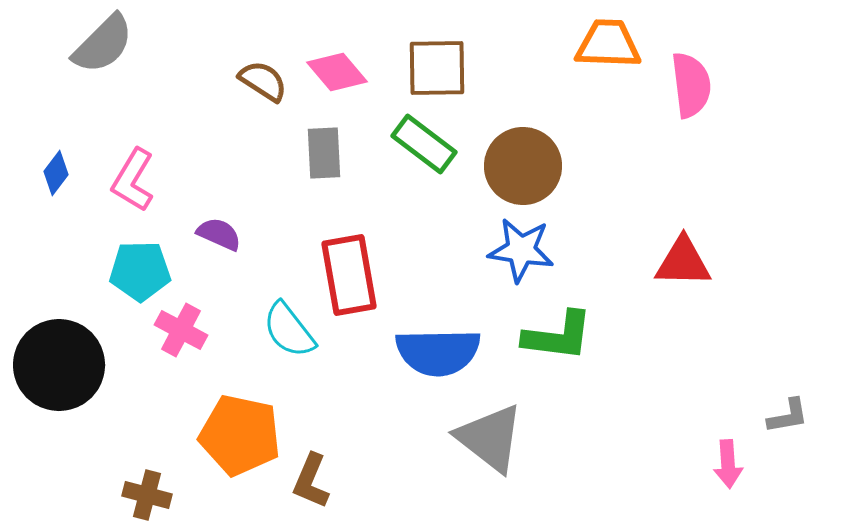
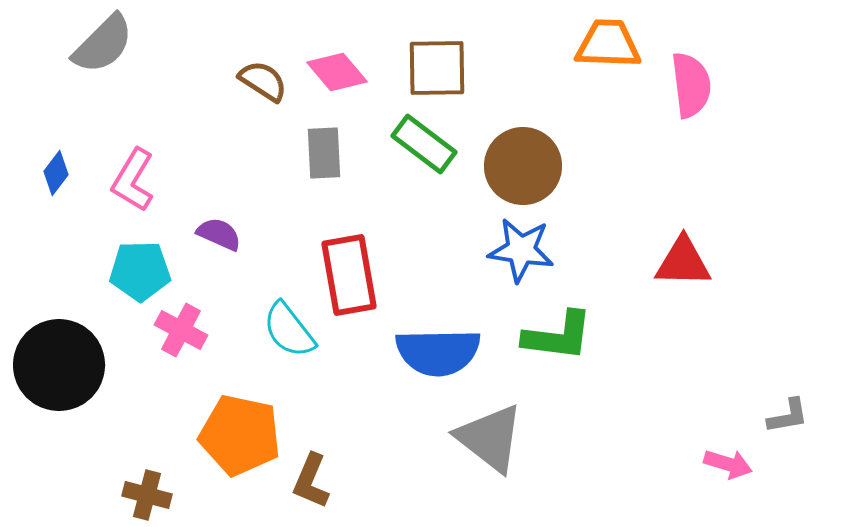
pink arrow: rotated 69 degrees counterclockwise
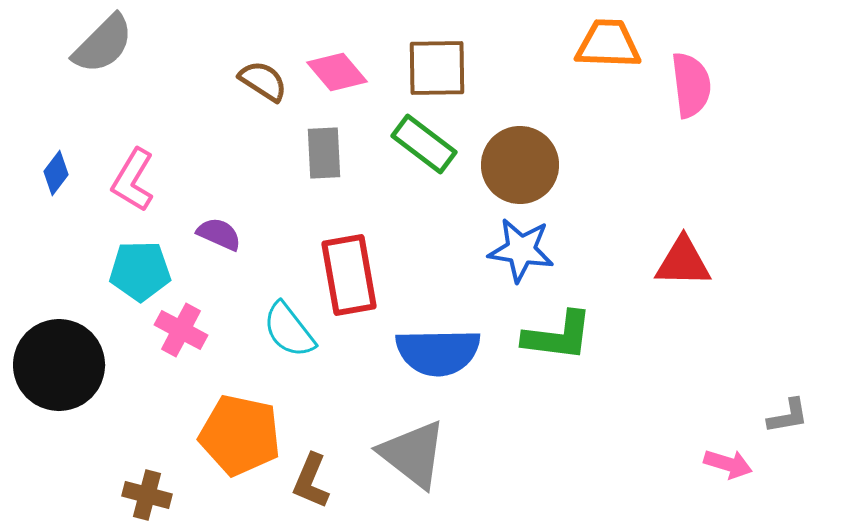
brown circle: moved 3 px left, 1 px up
gray triangle: moved 77 px left, 16 px down
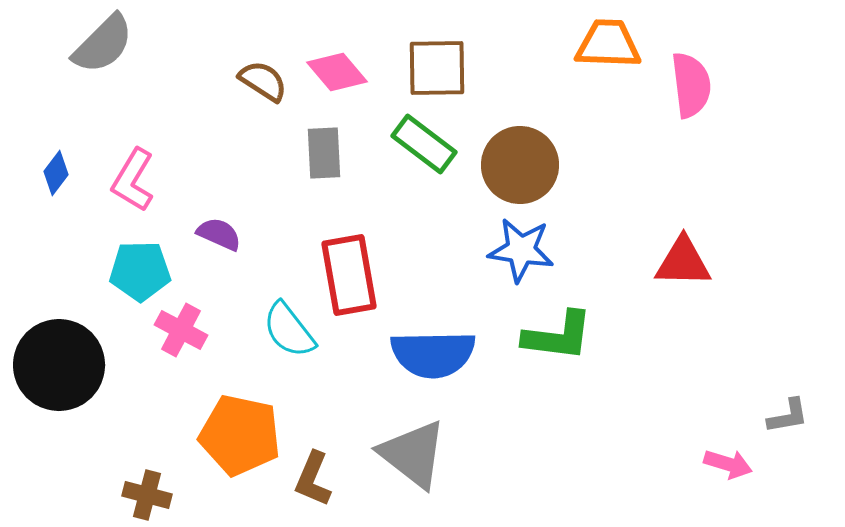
blue semicircle: moved 5 px left, 2 px down
brown L-shape: moved 2 px right, 2 px up
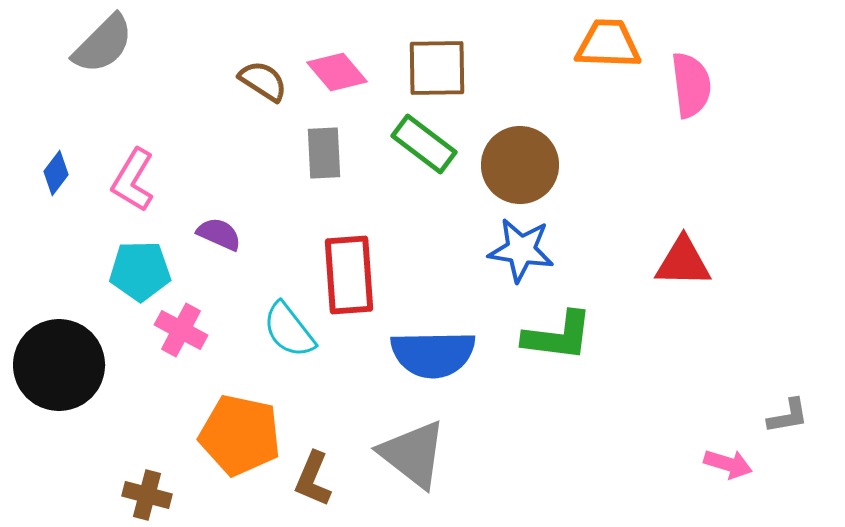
red rectangle: rotated 6 degrees clockwise
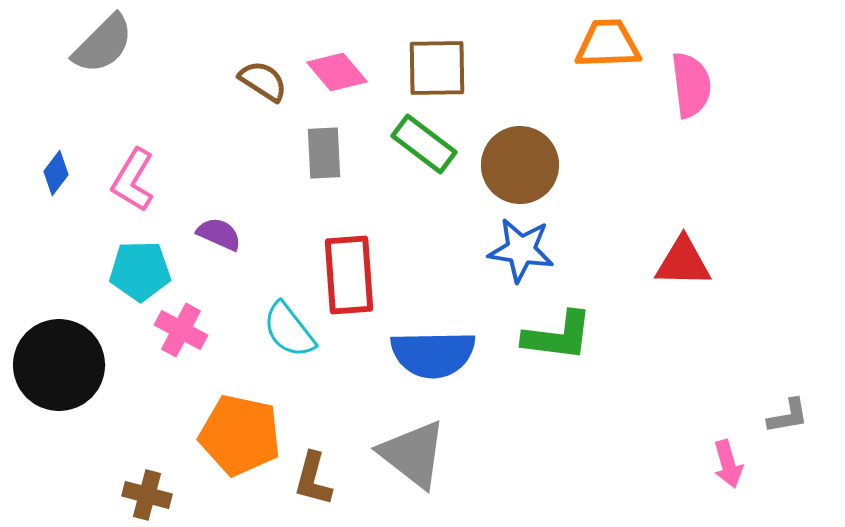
orange trapezoid: rotated 4 degrees counterclockwise
pink arrow: rotated 57 degrees clockwise
brown L-shape: rotated 8 degrees counterclockwise
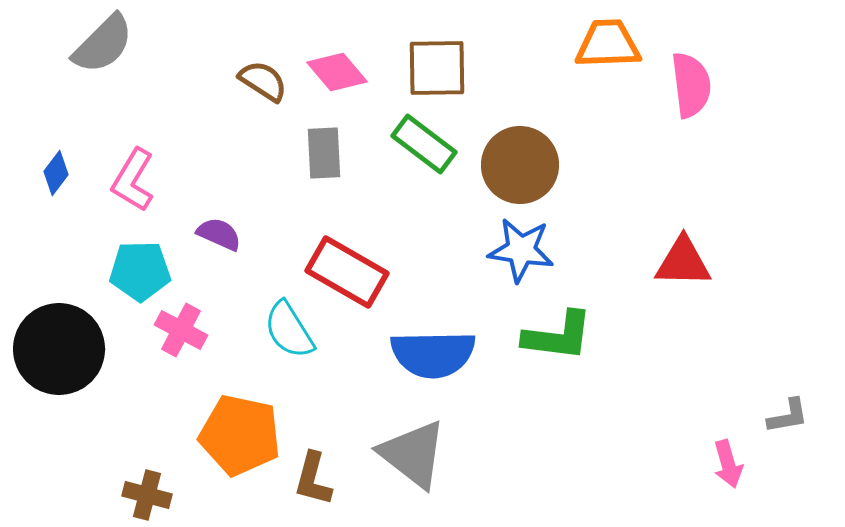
red rectangle: moved 2 px left, 3 px up; rotated 56 degrees counterclockwise
cyan semicircle: rotated 6 degrees clockwise
black circle: moved 16 px up
